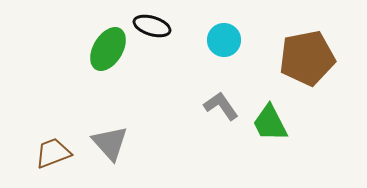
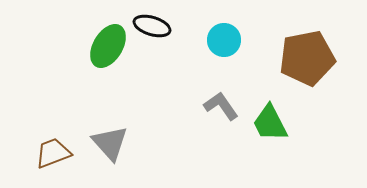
green ellipse: moved 3 px up
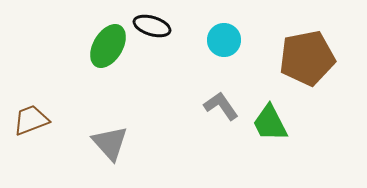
brown trapezoid: moved 22 px left, 33 px up
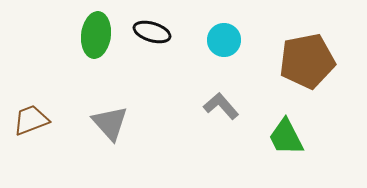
black ellipse: moved 6 px down
green ellipse: moved 12 px left, 11 px up; rotated 24 degrees counterclockwise
brown pentagon: moved 3 px down
gray L-shape: rotated 6 degrees counterclockwise
green trapezoid: moved 16 px right, 14 px down
gray triangle: moved 20 px up
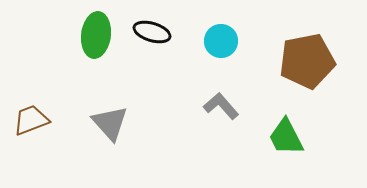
cyan circle: moved 3 px left, 1 px down
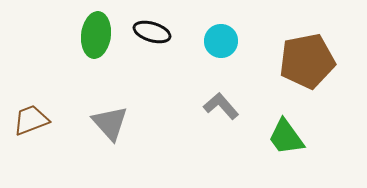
green trapezoid: rotated 9 degrees counterclockwise
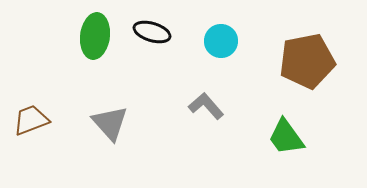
green ellipse: moved 1 px left, 1 px down
gray L-shape: moved 15 px left
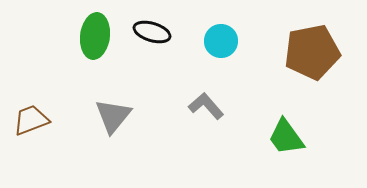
brown pentagon: moved 5 px right, 9 px up
gray triangle: moved 3 px right, 7 px up; rotated 21 degrees clockwise
